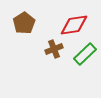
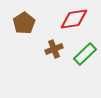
red diamond: moved 6 px up
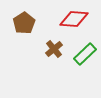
red diamond: rotated 12 degrees clockwise
brown cross: rotated 18 degrees counterclockwise
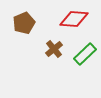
brown pentagon: rotated 10 degrees clockwise
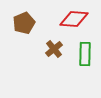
green rectangle: rotated 45 degrees counterclockwise
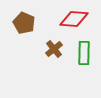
brown pentagon: rotated 25 degrees counterclockwise
green rectangle: moved 1 px left, 1 px up
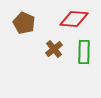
green rectangle: moved 1 px up
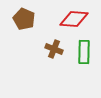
brown pentagon: moved 4 px up
brown cross: rotated 30 degrees counterclockwise
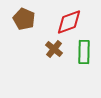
red diamond: moved 5 px left, 3 px down; rotated 24 degrees counterclockwise
brown cross: rotated 18 degrees clockwise
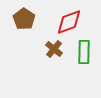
brown pentagon: rotated 10 degrees clockwise
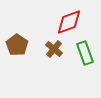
brown pentagon: moved 7 px left, 26 px down
green rectangle: moved 1 px right, 1 px down; rotated 20 degrees counterclockwise
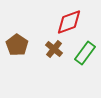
green rectangle: rotated 55 degrees clockwise
